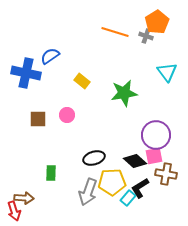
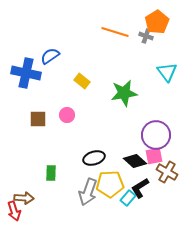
brown cross: moved 1 px right, 2 px up; rotated 20 degrees clockwise
yellow pentagon: moved 2 px left, 2 px down
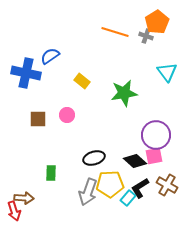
brown cross: moved 13 px down
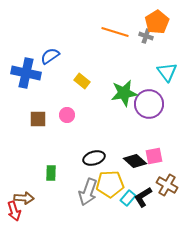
purple circle: moved 7 px left, 31 px up
black L-shape: moved 3 px right, 9 px down
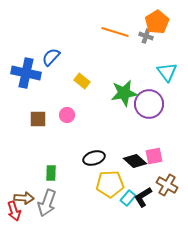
blue semicircle: moved 1 px right, 1 px down; rotated 12 degrees counterclockwise
gray arrow: moved 41 px left, 11 px down
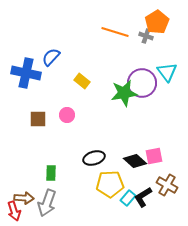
purple circle: moved 7 px left, 21 px up
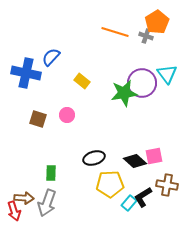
cyan triangle: moved 2 px down
brown square: rotated 18 degrees clockwise
brown cross: rotated 20 degrees counterclockwise
cyan rectangle: moved 1 px right, 5 px down
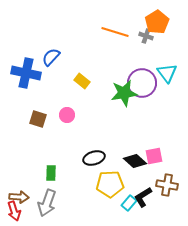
cyan triangle: moved 1 px up
brown arrow: moved 5 px left, 1 px up
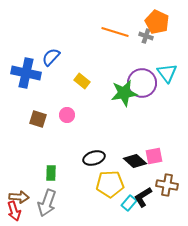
orange pentagon: rotated 15 degrees counterclockwise
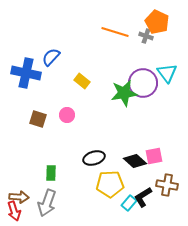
purple circle: moved 1 px right
